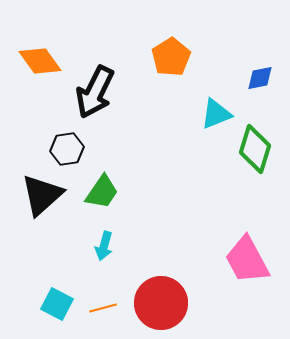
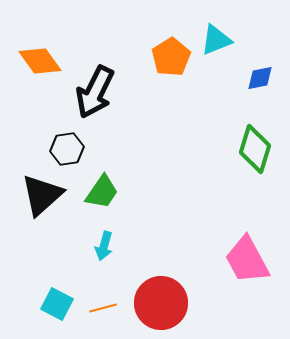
cyan triangle: moved 74 px up
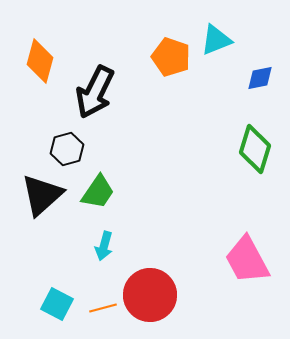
orange pentagon: rotated 21 degrees counterclockwise
orange diamond: rotated 51 degrees clockwise
black hexagon: rotated 8 degrees counterclockwise
green trapezoid: moved 4 px left
red circle: moved 11 px left, 8 px up
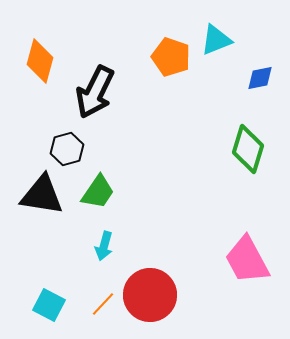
green diamond: moved 7 px left
black triangle: rotated 51 degrees clockwise
cyan square: moved 8 px left, 1 px down
orange line: moved 4 px up; rotated 32 degrees counterclockwise
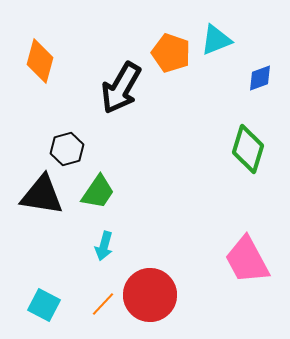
orange pentagon: moved 4 px up
blue diamond: rotated 8 degrees counterclockwise
black arrow: moved 26 px right, 4 px up; rotated 4 degrees clockwise
cyan square: moved 5 px left
